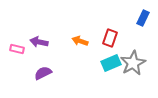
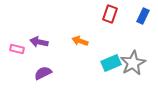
blue rectangle: moved 2 px up
red rectangle: moved 24 px up
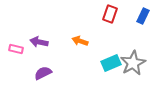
pink rectangle: moved 1 px left
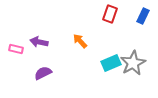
orange arrow: rotated 28 degrees clockwise
